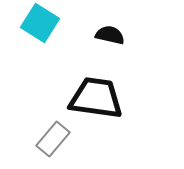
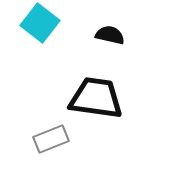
cyan square: rotated 6 degrees clockwise
gray rectangle: moved 2 px left; rotated 28 degrees clockwise
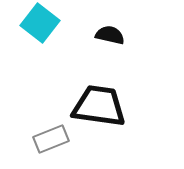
black trapezoid: moved 3 px right, 8 px down
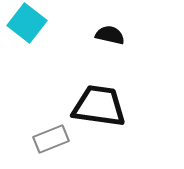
cyan square: moved 13 px left
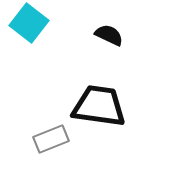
cyan square: moved 2 px right
black semicircle: moved 1 px left; rotated 12 degrees clockwise
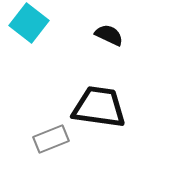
black trapezoid: moved 1 px down
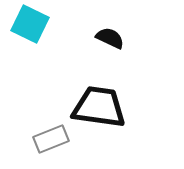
cyan square: moved 1 px right, 1 px down; rotated 12 degrees counterclockwise
black semicircle: moved 1 px right, 3 px down
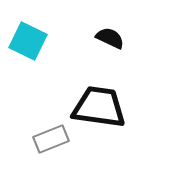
cyan square: moved 2 px left, 17 px down
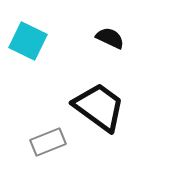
black trapezoid: rotated 28 degrees clockwise
gray rectangle: moved 3 px left, 3 px down
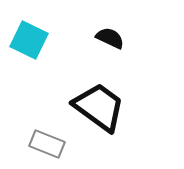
cyan square: moved 1 px right, 1 px up
gray rectangle: moved 1 px left, 2 px down; rotated 44 degrees clockwise
